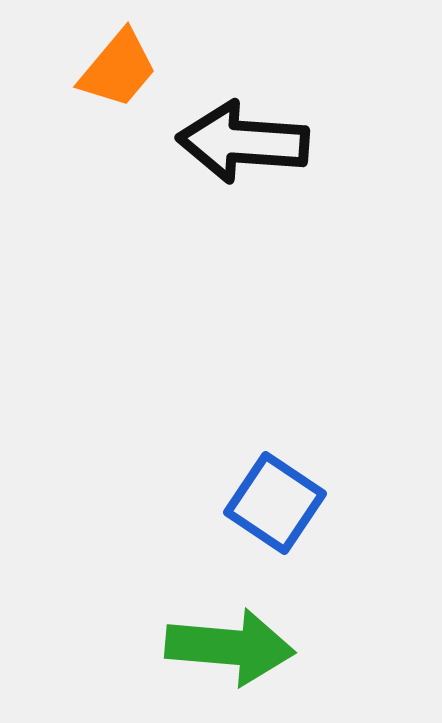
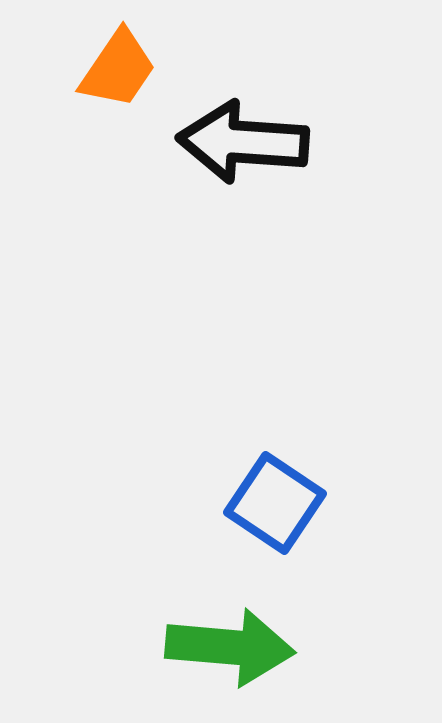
orange trapezoid: rotated 6 degrees counterclockwise
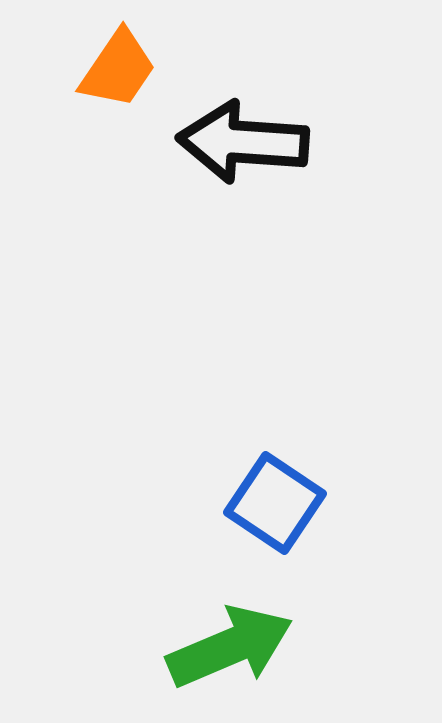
green arrow: rotated 28 degrees counterclockwise
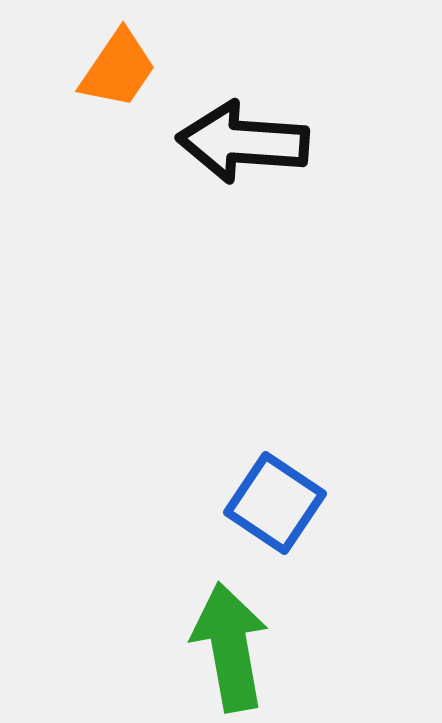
green arrow: rotated 77 degrees counterclockwise
